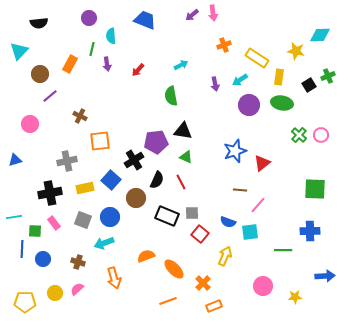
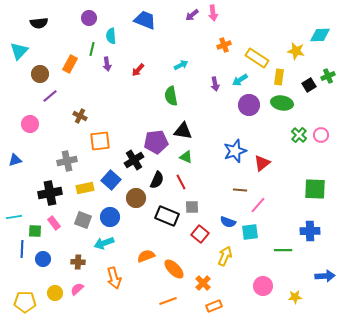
gray square at (192, 213): moved 6 px up
brown cross at (78, 262): rotated 16 degrees counterclockwise
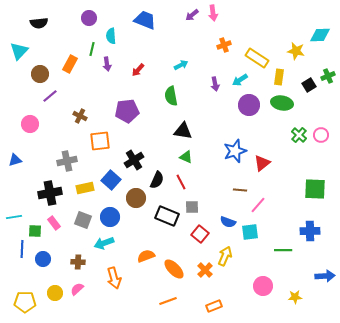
purple pentagon at (156, 142): moved 29 px left, 31 px up
orange cross at (203, 283): moved 2 px right, 13 px up
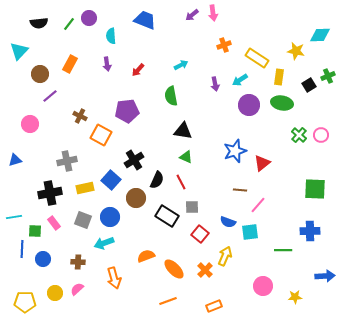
green line at (92, 49): moved 23 px left, 25 px up; rotated 24 degrees clockwise
orange square at (100, 141): moved 1 px right, 6 px up; rotated 35 degrees clockwise
black rectangle at (167, 216): rotated 10 degrees clockwise
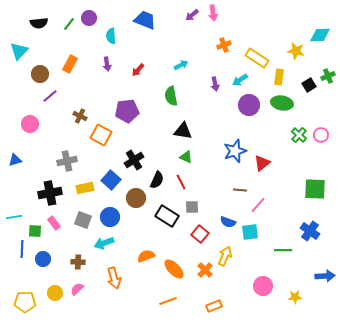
blue cross at (310, 231): rotated 36 degrees clockwise
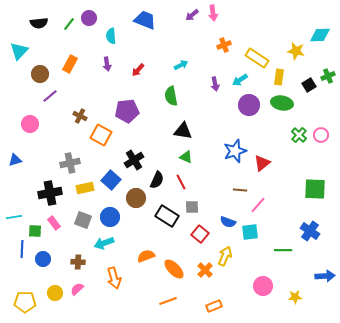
gray cross at (67, 161): moved 3 px right, 2 px down
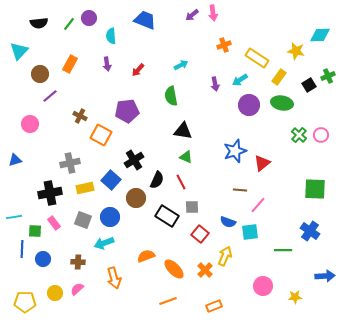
yellow rectangle at (279, 77): rotated 28 degrees clockwise
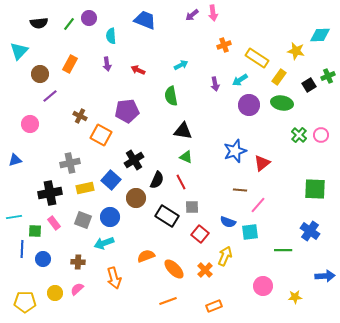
red arrow at (138, 70): rotated 72 degrees clockwise
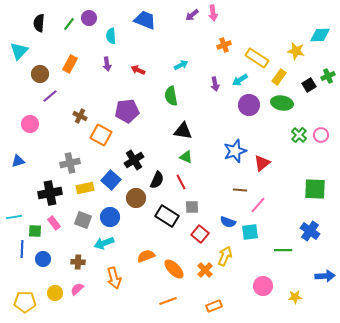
black semicircle at (39, 23): rotated 102 degrees clockwise
blue triangle at (15, 160): moved 3 px right, 1 px down
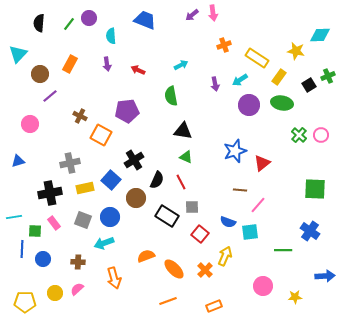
cyan triangle at (19, 51): moved 1 px left, 3 px down
